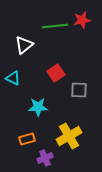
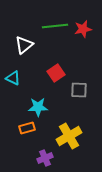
red star: moved 1 px right, 9 px down
orange rectangle: moved 11 px up
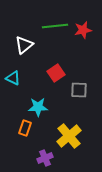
red star: moved 1 px down
orange rectangle: moved 2 px left; rotated 56 degrees counterclockwise
yellow cross: rotated 10 degrees counterclockwise
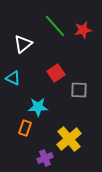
green line: rotated 55 degrees clockwise
white triangle: moved 1 px left, 1 px up
yellow cross: moved 3 px down
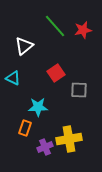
white triangle: moved 1 px right, 2 px down
yellow cross: rotated 30 degrees clockwise
purple cross: moved 11 px up
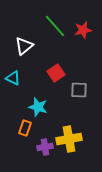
cyan star: rotated 18 degrees clockwise
purple cross: rotated 14 degrees clockwise
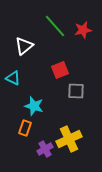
red square: moved 4 px right, 3 px up; rotated 12 degrees clockwise
gray square: moved 3 px left, 1 px down
cyan star: moved 4 px left, 1 px up
yellow cross: rotated 15 degrees counterclockwise
purple cross: moved 2 px down; rotated 21 degrees counterclockwise
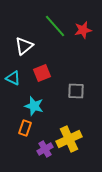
red square: moved 18 px left, 3 px down
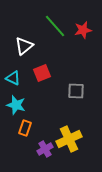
cyan star: moved 18 px left, 1 px up
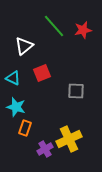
green line: moved 1 px left
cyan star: moved 2 px down
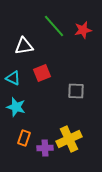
white triangle: rotated 30 degrees clockwise
orange rectangle: moved 1 px left, 10 px down
purple cross: moved 1 px up; rotated 28 degrees clockwise
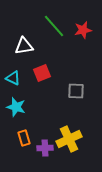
orange rectangle: rotated 35 degrees counterclockwise
